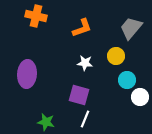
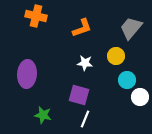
green star: moved 3 px left, 7 px up
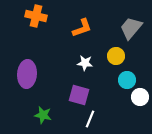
white line: moved 5 px right
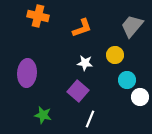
orange cross: moved 2 px right
gray trapezoid: moved 1 px right, 2 px up
yellow circle: moved 1 px left, 1 px up
purple ellipse: moved 1 px up
purple square: moved 1 px left, 4 px up; rotated 25 degrees clockwise
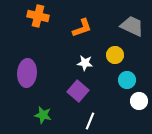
gray trapezoid: rotated 75 degrees clockwise
white circle: moved 1 px left, 4 px down
white line: moved 2 px down
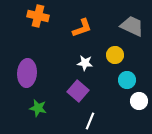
green star: moved 5 px left, 7 px up
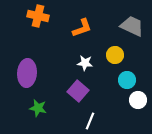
white circle: moved 1 px left, 1 px up
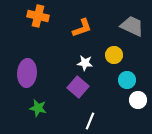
yellow circle: moved 1 px left
purple square: moved 4 px up
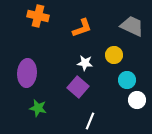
white circle: moved 1 px left
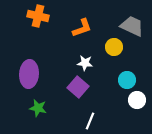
yellow circle: moved 8 px up
purple ellipse: moved 2 px right, 1 px down
